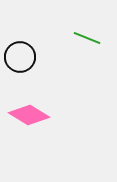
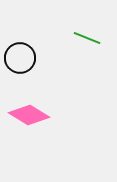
black circle: moved 1 px down
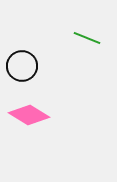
black circle: moved 2 px right, 8 px down
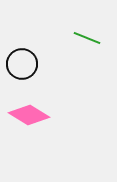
black circle: moved 2 px up
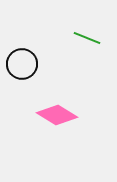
pink diamond: moved 28 px right
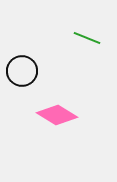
black circle: moved 7 px down
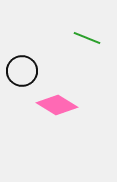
pink diamond: moved 10 px up
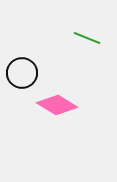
black circle: moved 2 px down
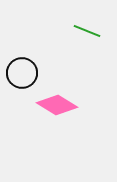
green line: moved 7 px up
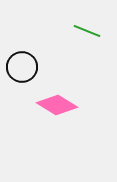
black circle: moved 6 px up
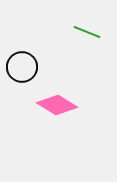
green line: moved 1 px down
